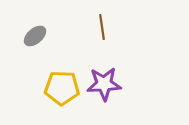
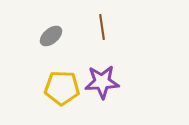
gray ellipse: moved 16 px right
purple star: moved 2 px left, 2 px up
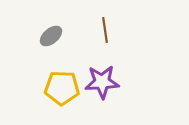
brown line: moved 3 px right, 3 px down
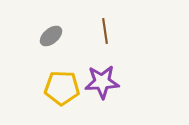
brown line: moved 1 px down
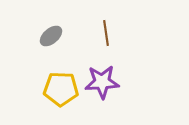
brown line: moved 1 px right, 2 px down
yellow pentagon: moved 1 px left, 1 px down
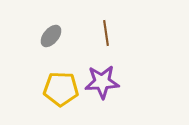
gray ellipse: rotated 10 degrees counterclockwise
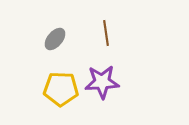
gray ellipse: moved 4 px right, 3 px down
